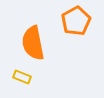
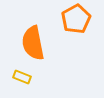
orange pentagon: moved 2 px up
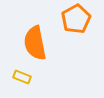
orange semicircle: moved 2 px right
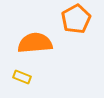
orange semicircle: rotated 96 degrees clockwise
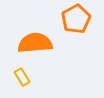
yellow rectangle: rotated 36 degrees clockwise
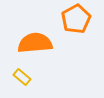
yellow rectangle: rotated 18 degrees counterclockwise
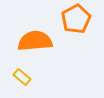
orange semicircle: moved 2 px up
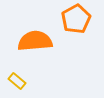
yellow rectangle: moved 5 px left, 4 px down
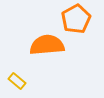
orange semicircle: moved 12 px right, 4 px down
